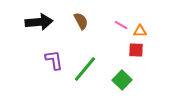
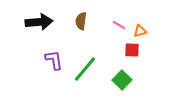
brown semicircle: rotated 144 degrees counterclockwise
pink line: moved 2 px left
orange triangle: rotated 16 degrees counterclockwise
red square: moved 4 px left
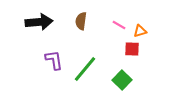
red square: moved 1 px up
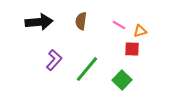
purple L-shape: rotated 50 degrees clockwise
green line: moved 2 px right
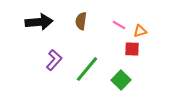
green square: moved 1 px left
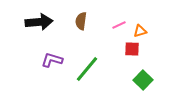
pink line: rotated 56 degrees counterclockwise
purple L-shape: moved 2 px left; rotated 115 degrees counterclockwise
green square: moved 22 px right
